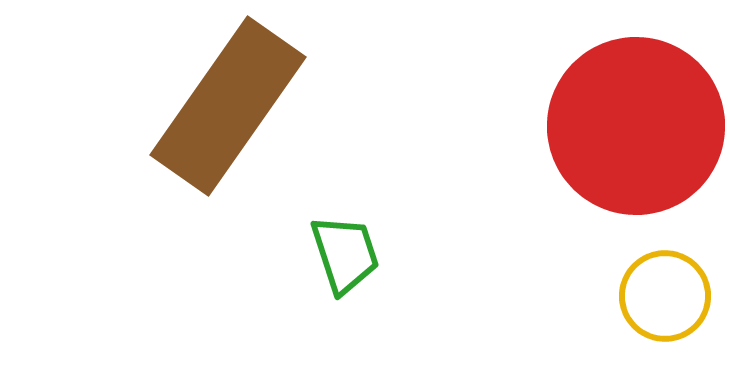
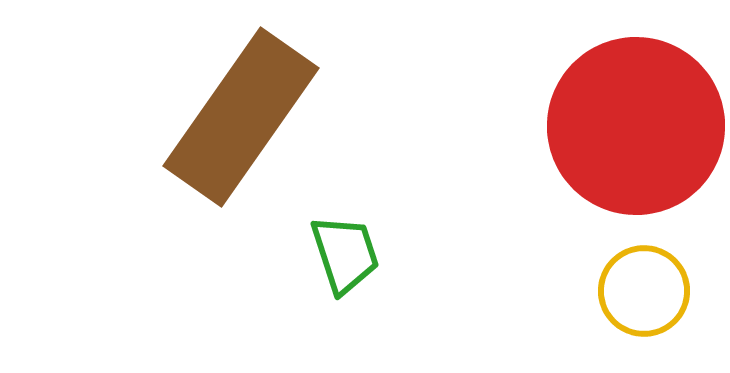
brown rectangle: moved 13 px right, 11 px down
yellow circle: moved 21 px left, 5 px up
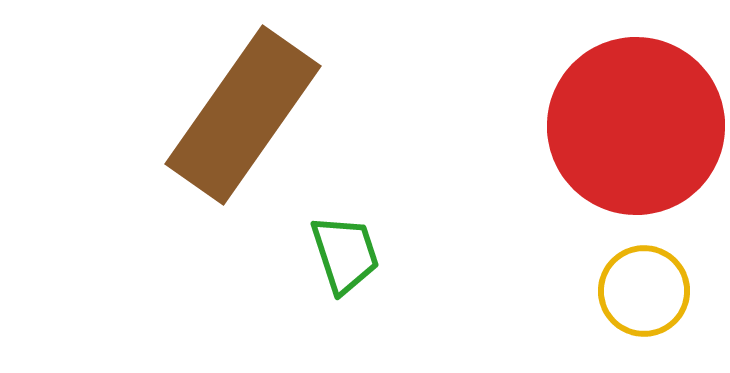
brown rectangle: moved 2 px right, 2 px up
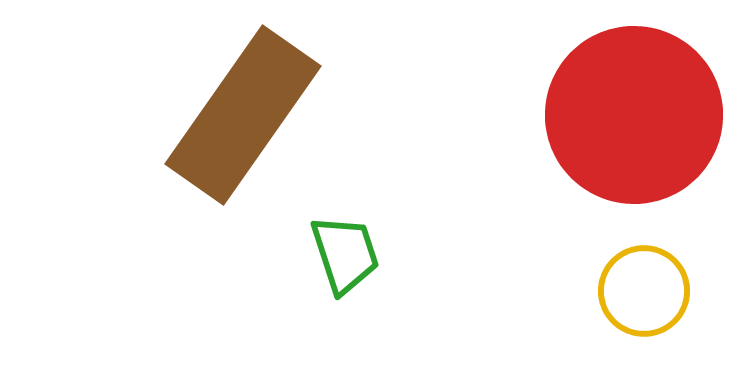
red circle: moved 2 px left, 11 px up
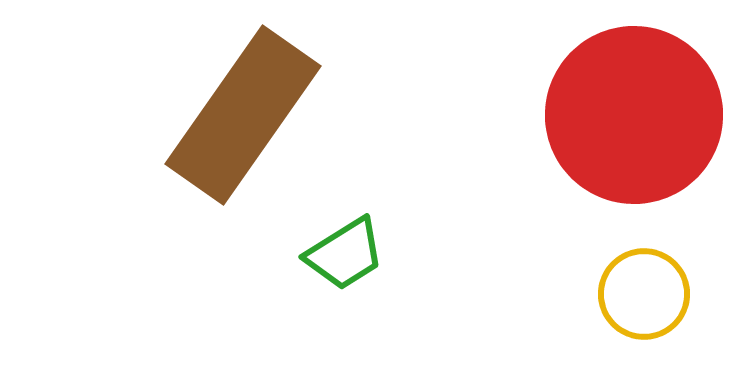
green trapezoid: rotated 76 degrees clockwise
yellow circle: moved 3 px down
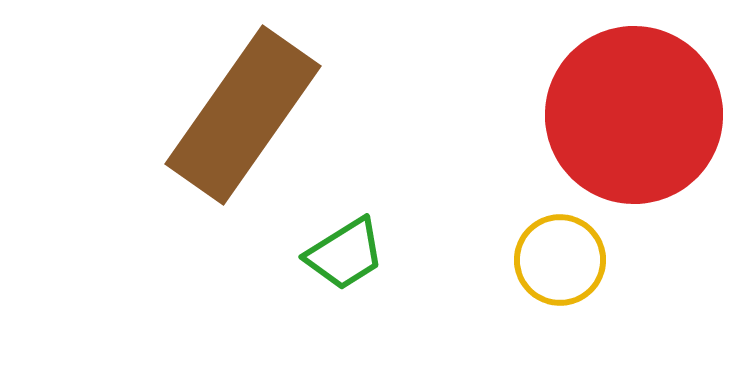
yellow circle: moved 84 px left, 34 px up
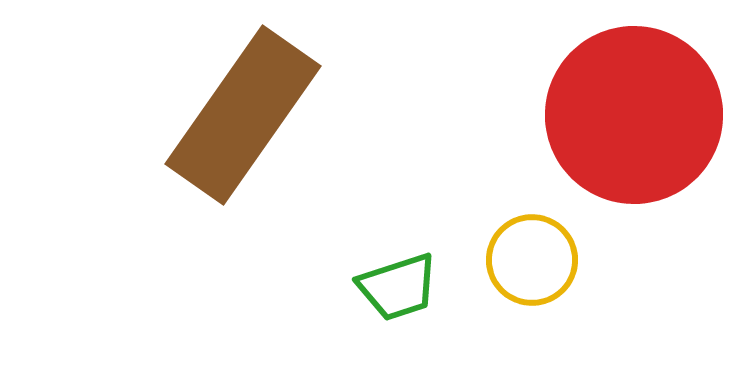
green trapezoid: moved 53 px right, 33 px down; rotated 14 degrees clockwise
yellow circle: moved 28 px left
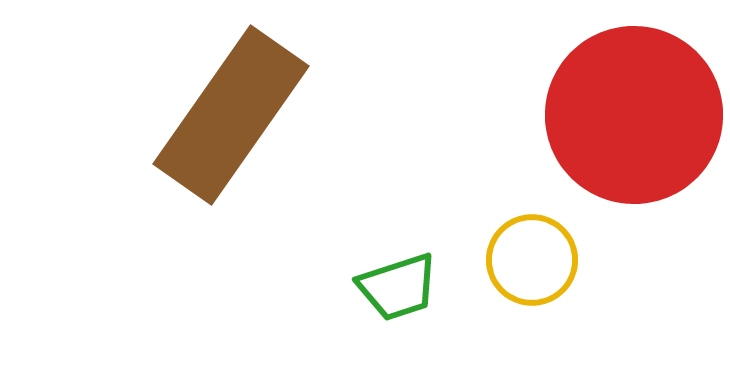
brown rectangle: moved 12 px left
